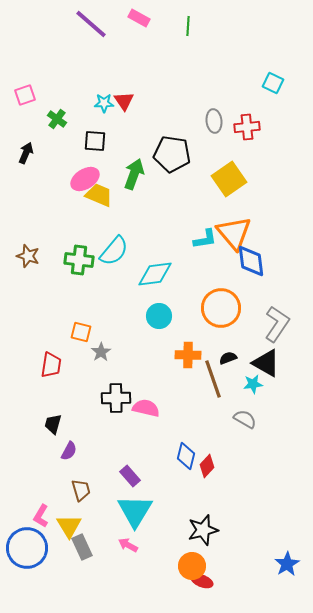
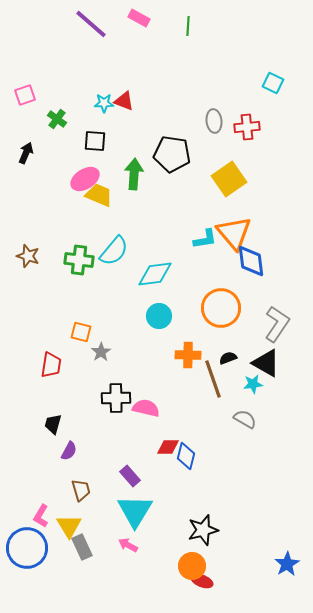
red triangle at (124, 101): rotated 35 degrees counterclockwise
green arrow at (134, 174): rotated 16 degrees counterclockwise
red diamond at (207, 466): moved 39 px left, 19 px up; rotated 45 degrees clockwise
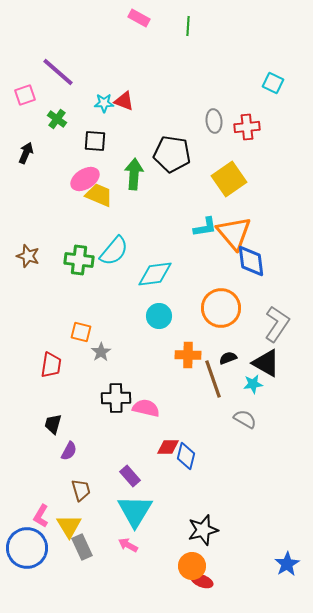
purple line at (91, 24): moved 33 px left, 48 px down
cyan L-shape at (205, 239): moved 12 px up
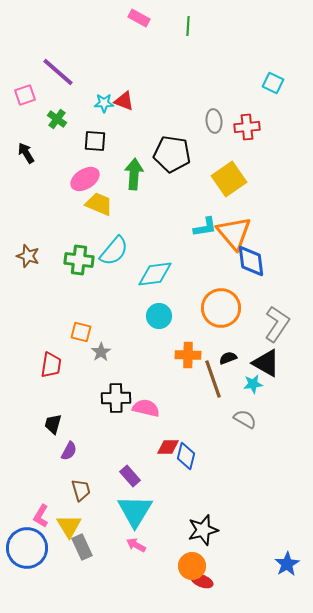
black arrow at (26, 153): rotated 55 degrees counterclockwise
yellow trapezoid at (99, 195): moved 9 px down
pink arrow at (128, 545): moved 8 px right
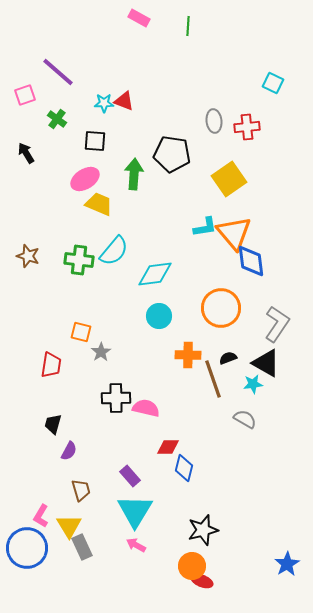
blue diamond at (186, 456): moved 2 px left, 12 px down
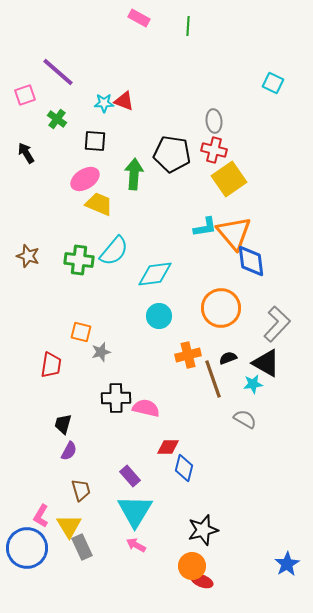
red cross at (247, 127): moved 33 px left, 23 px down; rotated 20 degrees clockwise
gray L-shape at (277, 324): rotated 9 degrees clockwise
gray star at (101, 352): rotated 18 degrees clockwise
orange cross at (188, 355): rotated 15 degrees counterclockwise
black trapezoid at (53, 424): moved 10 px right
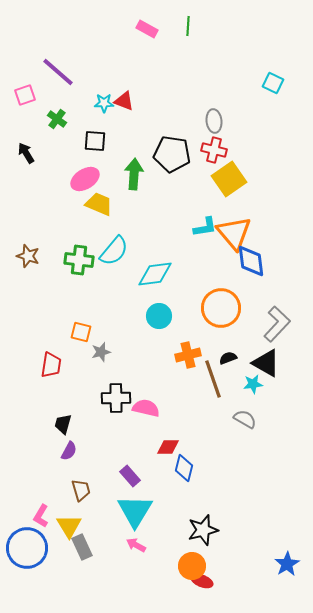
pink rectangle at (139, 18): moved 8 px right, 11 px down
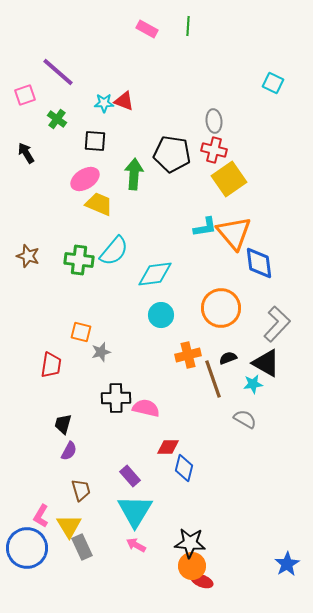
blue diamond at (251, 261): moved 8 px right, 2 px down
cyan circle at (159, 316): moved 2 px right, 1 px up
black star at (203, 530): moved 13 px left, 13 px down; rotated 20 degrees clockwise
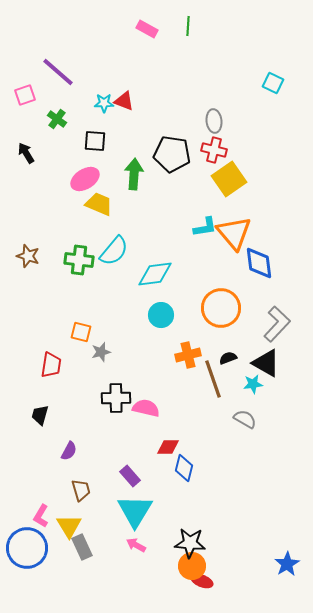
black trapezoid at (63, 424): moved 23 px left, 9 px up
